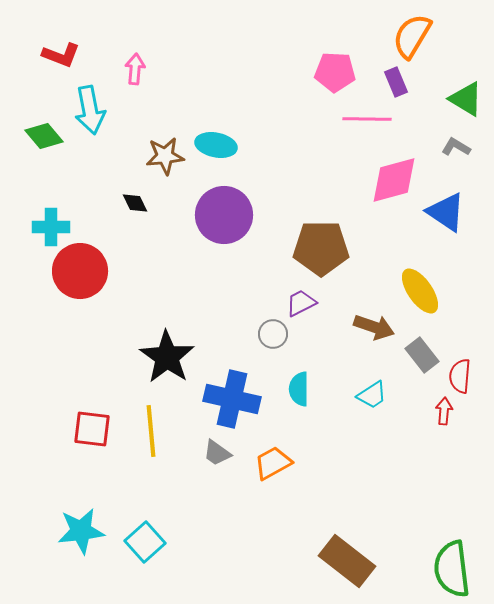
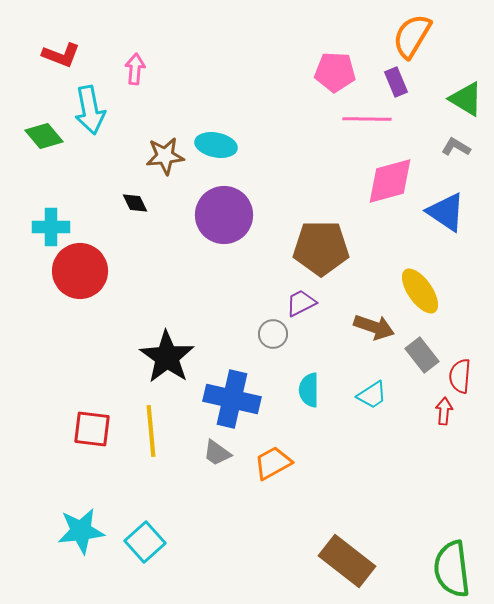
pink diamond: moved 4 px left, 1 px down
cyan semicircle: moved 10 px right, 1 px down
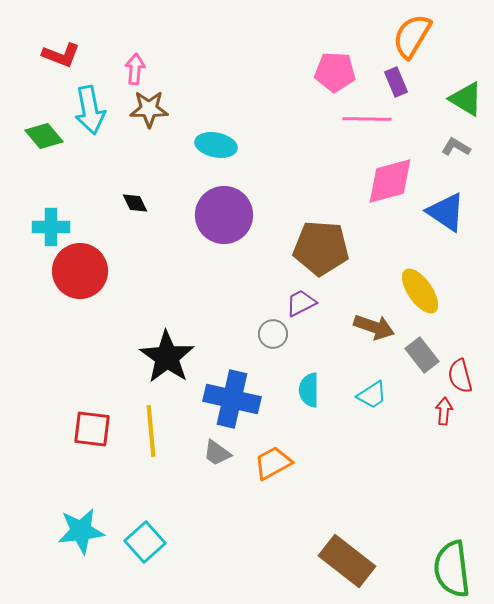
brown star: moved 16 px left, 47 px up; rotated 6 degrees clockwise
brown pentagon: rotated 4 degrees clockwise
red semicircle: rotated 20 degrees counterclockwise
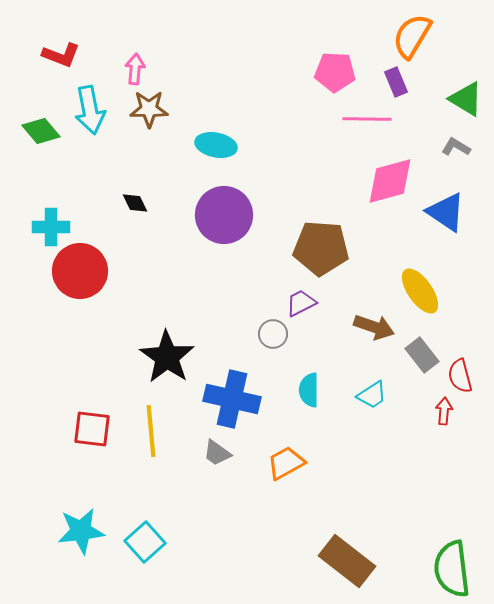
green diamond: moved 3 px left, 5 px up
orange trapezoid: moved 13 px right
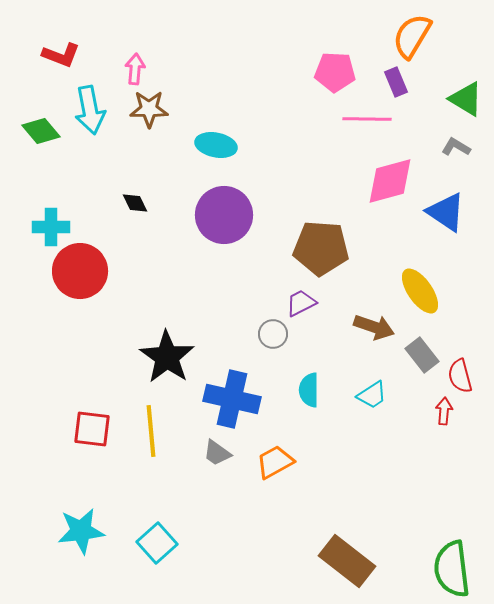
orange trapezoid: moved 11 px left, 1 px up
cyan square: moved 12 px right, 1 px down
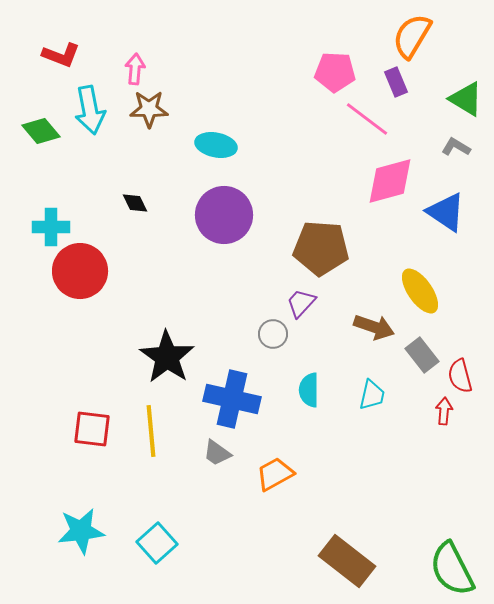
pink line: rotated 36 degrees clockwise
purple trapezoid: rotated 20 degrees counterclockwise
cyan trapezoid: rotated 44 degrees counterclockwise
orange trapezoid: moved 12 px down
green semicircle: rotated 20 degrees counterclockwise
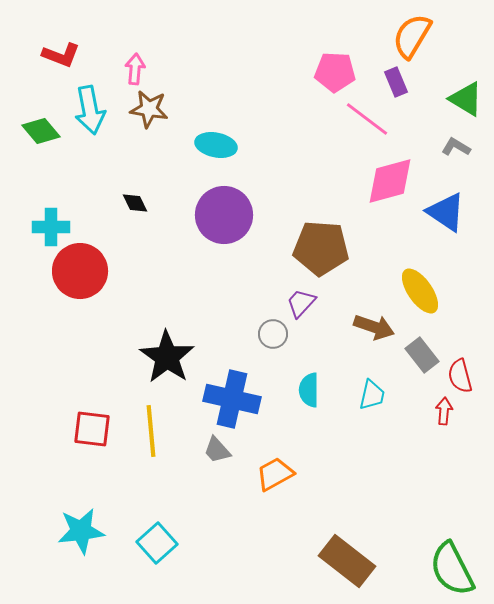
brown star: rotated 9 degrees clockwise
gray trapezoid: moved 3 px up; rotated 12 degrees clockwise
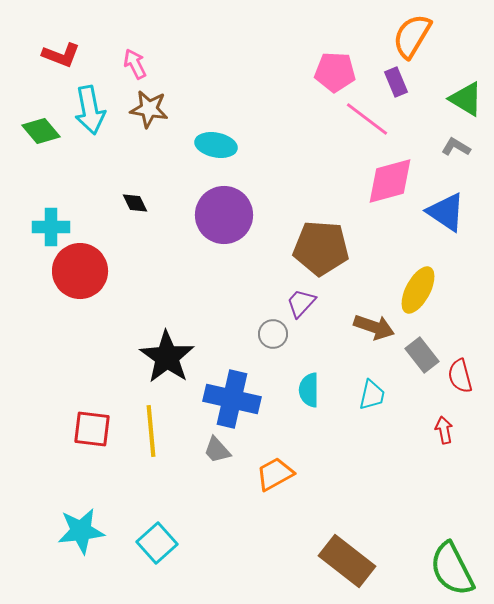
pink arrow: moved 5 px up; rotated 32 degrees counterclockwise
yellow ellipse: moved 2 px left, 1 px up; rotated 63 degrees clockwise
red arrow: moved 19 px down; rotated 16 degrees counterclockwise
